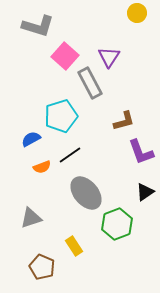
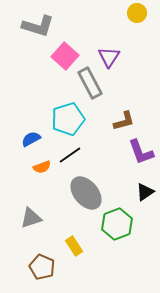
cyan pentagon: moved 7 px right, 3 px down
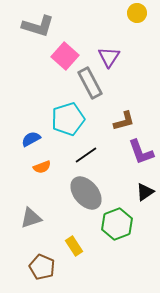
black line: moved 16 px right
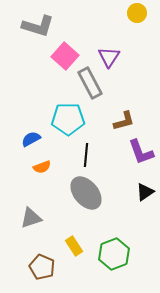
cyan pentagon: rotated 16 degrees clockwise
black line: rotated 50 degrees counterclockwise
green hexagon: moved 3 px left, 30 px down
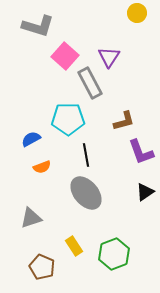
black line: rotated 15 degrees counterclockwise
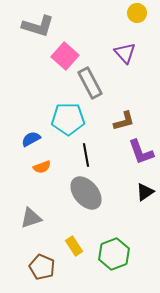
purple triangle: moved 16 px right, 4 px up; rotated 15 degrees counterclockwise
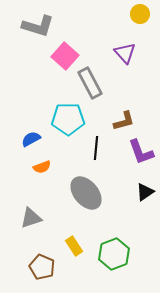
yellow circle: moved 3 px right, 1 px down
black line: moved 10 px right, 7 px up; rotated 15 degrees clockwise
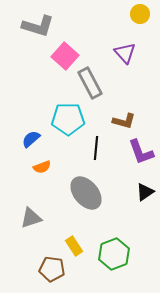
brown L-shape: rotated 30 degrees clockwise
blue semicircle: rotated 12 degrees counterclockwise
brown pentagon: moved 10 px right, 2 px down; rotated 15 degrees counterclockwise
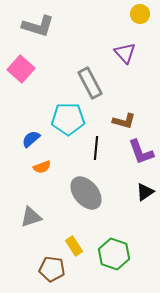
pink square: moved 44 px left, 13 px down
gray triangle: moved 1 px up
green hexagon: rotated 20 degrees counterclockwise
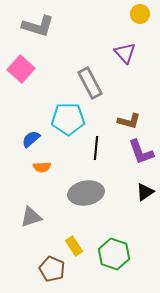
brown L-shape: moved 5 px right
orange semicircle: rotated 18 degrees clockwise
gray ellipse: rotated 60 degrees counterclockwise
brown pentagon: rotated 15 degrees clockwise
